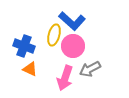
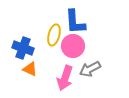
blue L-shape: moved 3 px right, 1 px down; rotated 44 degrees clockwise
blue cross: moved 1 px left, 2 px down
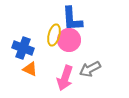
blue L-shape: moved 3 px left, 3 px up
pink circle: moved 4 px left, 6 px up
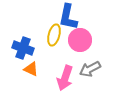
blue L-shape: moved 4 px left, 2 px up; rotated 16 degrees clockwise
pink circle: moved 11 px right
orange triangle: moved 1 px right
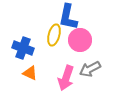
orange triangle: moved 1 px left, 4 px down
pink arrow: moved 1 px right
